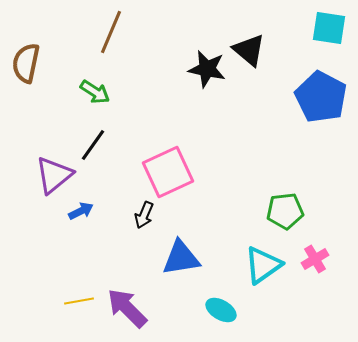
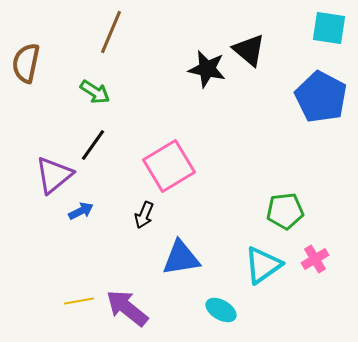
pink square: moved 1 px right, 6 px up; rotated 6 degrees counterclockwise
purple arrow: rotated 6 degrees counterclockwise
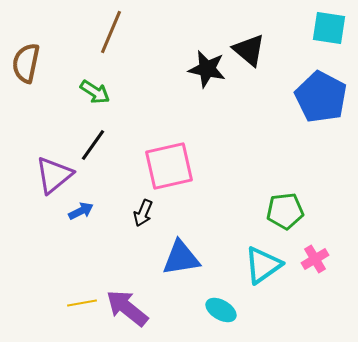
pink square: rotated 18 degrees clockwise
black arrow: moved 1 px left, 2 px up
yellow line: moved 3 px right, 2 px down
